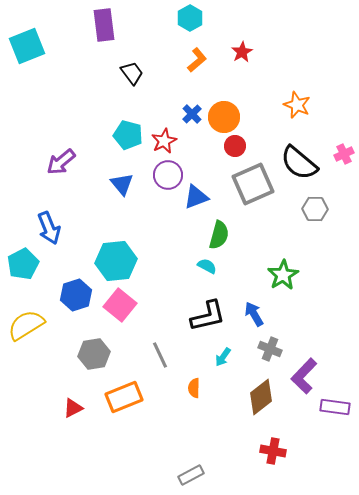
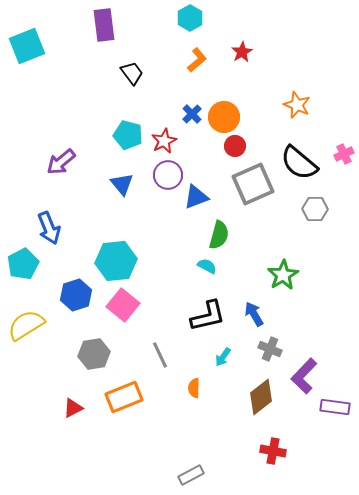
pink square at (120, 305): moved 3 px right
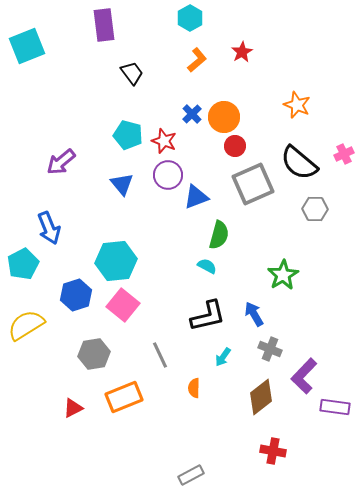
red star at (164, 141): rotated 25 degrees counterclockwise
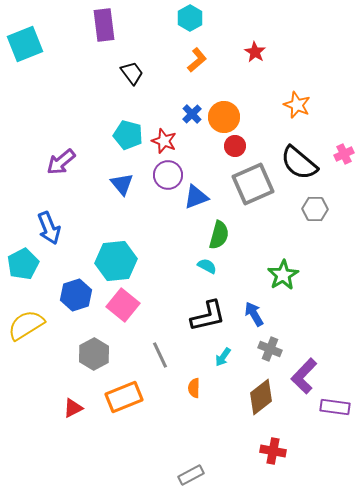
cyan square at (27, 46): moved 2 px left, 2 px up
red star at (242, 52): moved 13 px right; rotated 10 degrees counterclockwise
gray hexagon at (94, 354): rotated 20 degrees counterclockwise
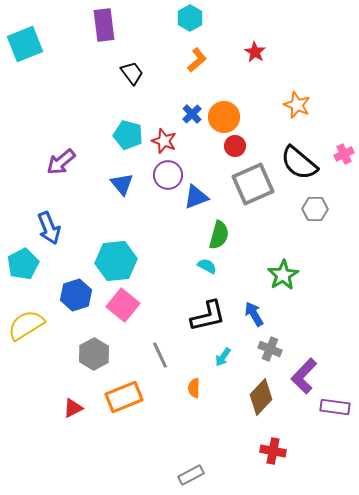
brown diamond at (261, 397): rotated 9 degrees counterclockwise
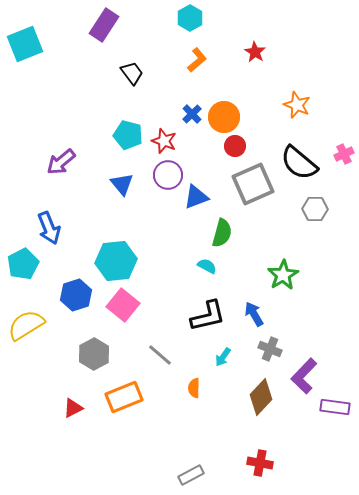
purple rectangle at (104, 25): rotated 40 degrees clockwise
green semicircle at (219, 235): moved 3 px right, 2 px up
gray line at (160, 355): rotated 24 degrees counterclockwise
red cross at (273, 451): moved 13 px left, 12 px down
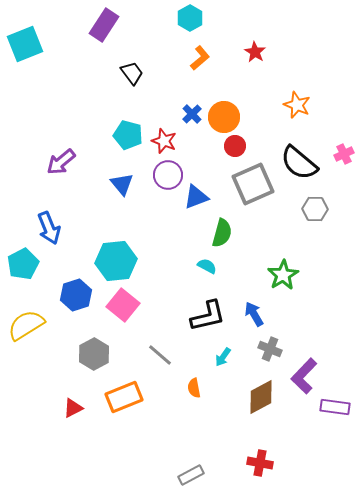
orange L-shape at (197, 60): moved 3 px right, 2 px up
orange semicircle at (194, 388): rotated 12 degrees counterclockwise
brown diamond at (261, 397): rotated 18 degrees clockwise
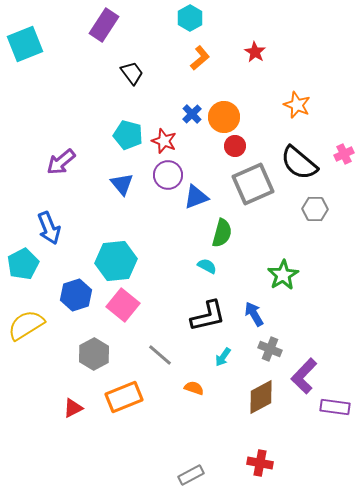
orange semicircle at (194, 388): rotated 120 degrees clockwise
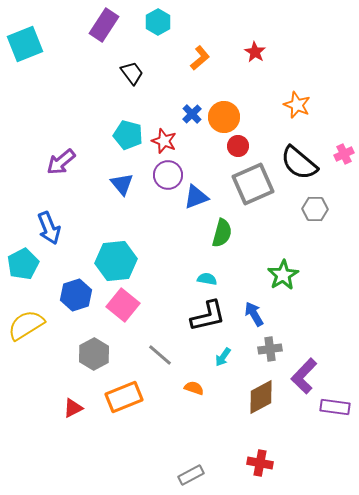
cyan hexagon at (190, 18): moved 32 px left, 4 px down
red circle at (235, 146): moved 3 px right
cyan semicircle at (207, 266): moved 13 px down; rotated 18 degrees counterclockwise
gray cross at (270, 349): rotated 30 degrees counterclockwise
